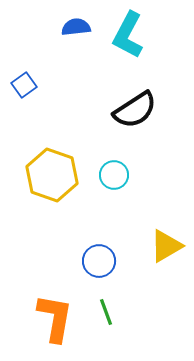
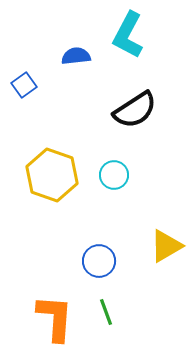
blue semicircle: moved 29 px down
orange L-shape: rotated 6 degrees counterclockwise
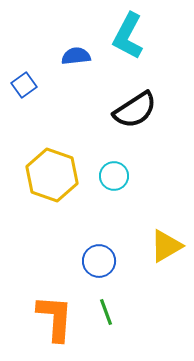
cyan L-shape: moved 1 px down
cyan circle: moved 1 px down
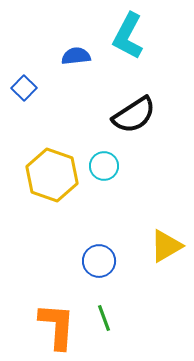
blue square: moved 3 px down; rotated 10 degrees counterclockwise
black semicircle: moved 1 px left, 5 px down
cyan circle: moved 10 px left, 10 px up
green line: moved 2 px left, 6 px down
orange L-shape: moved 2 px right, 8 px down
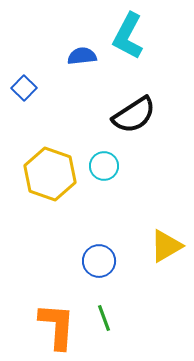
blue semicircle: moved 6 px right
yellow hexagon: moved 2 px left, 1 px up
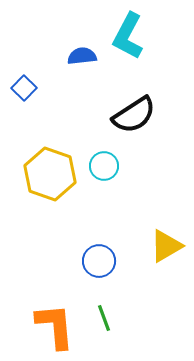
orange L-shape: moved 2 px left; rotated 9 degrees counterclockwise
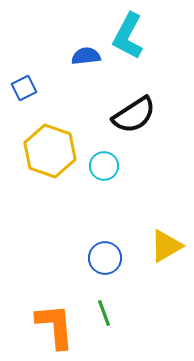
blue semicircle: moved 4 px right
blue square: rotated 20 degrees clockwise
yellow hexagon: moved 23 px up
blue circle: moved 6 px right, 3 px up
green line: moved 5 px up
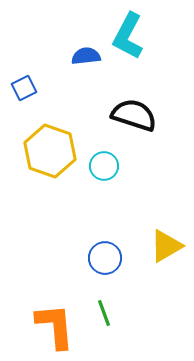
black semicircle: rotated 129 degrees counterclockwise
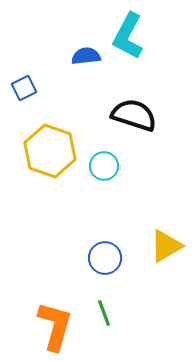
orange L-shape: rotated 21 degrees clockwise
